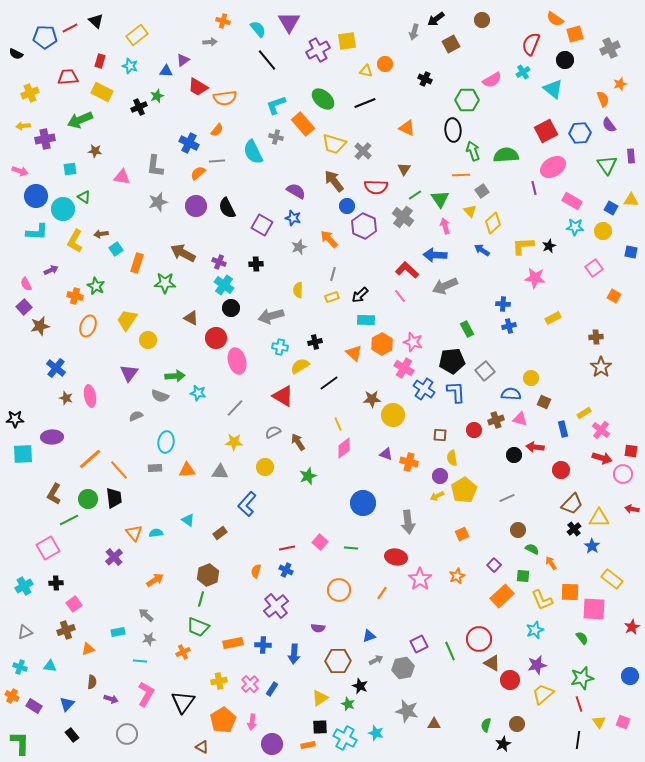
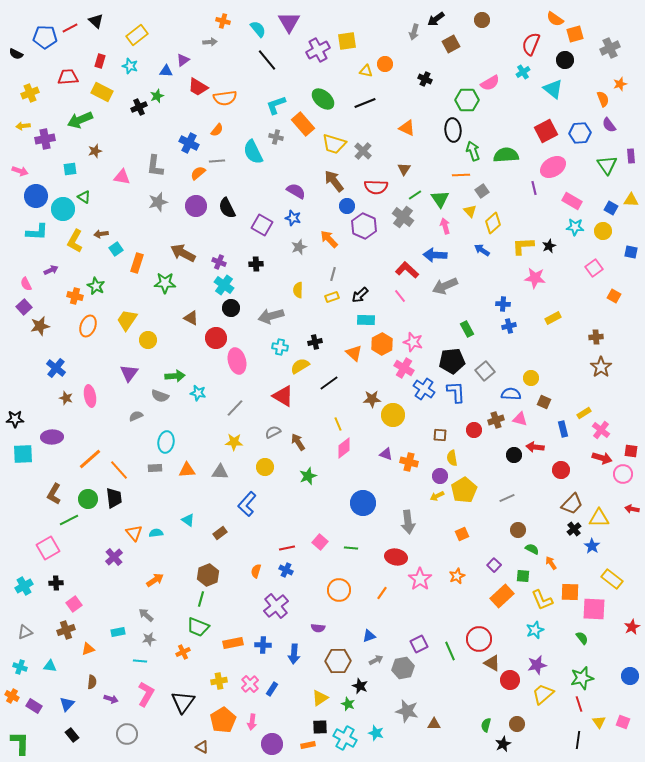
pink semicircle at (492, 80): moved 2 px left, 3 px down
brown star at (95, 151): rotated 24 degrees counterclockwise
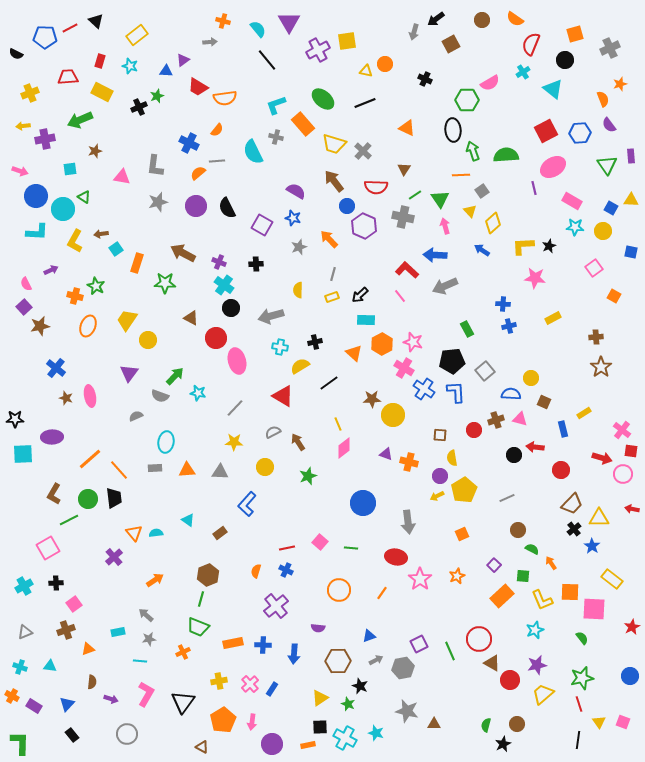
orange semicircle at (555, 19): moved 40 px left
gray cross at (403, 217): rotated 25 degrees counterclockwise
green arrow at (175, 376): rotated 42 degrees counterclockwise
pink cross at (601, 430): moved 21 px right
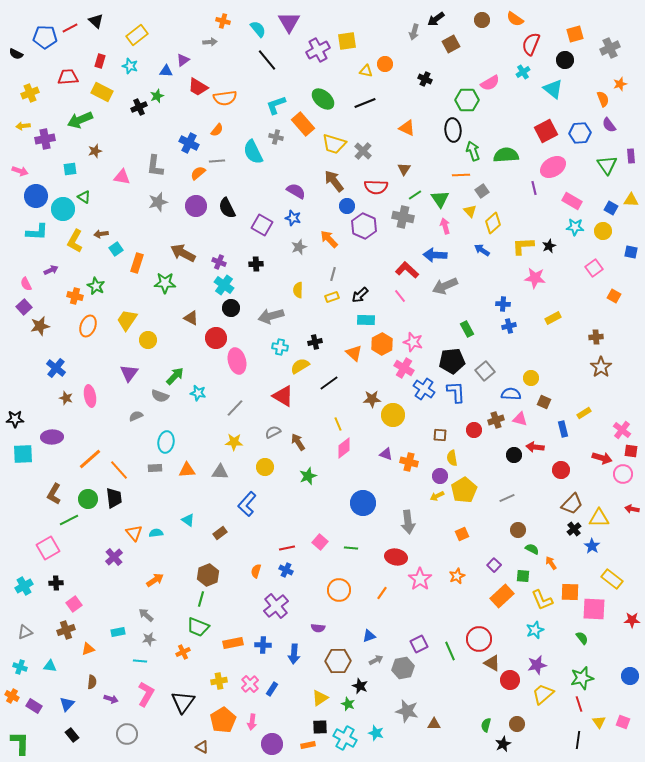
red star at (632, 627): moved 7 px up; rotated 28 degrees clockwise
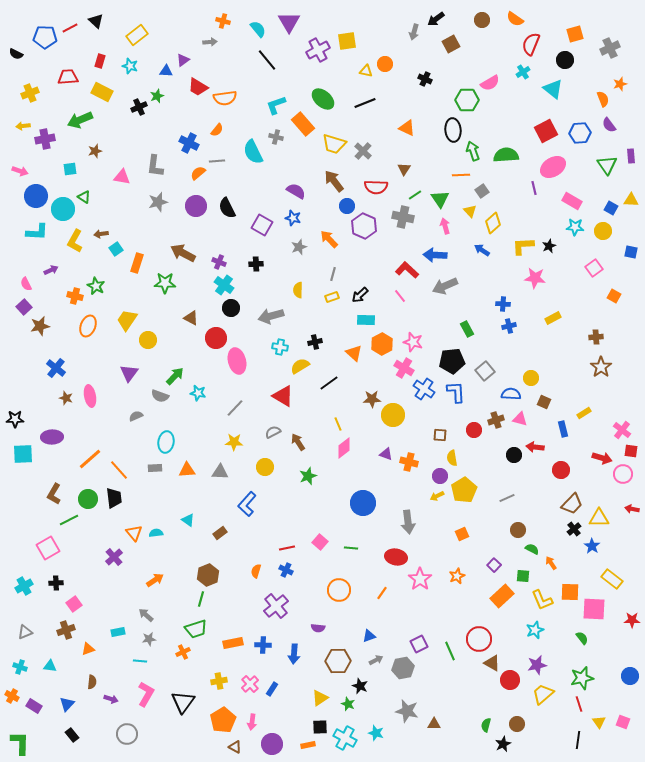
green trapezoid at (198, 627): moved 2 px left, 2 px down; rotated 40 degrees counterclockwise
brown triangle at (202, 747): moved 33 px right
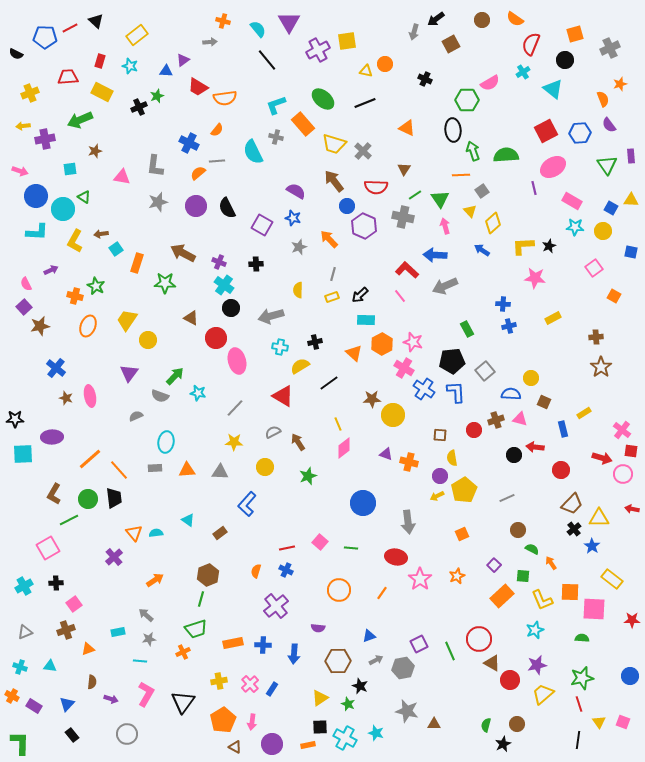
green semicircle at (582, 638): rotated 48 degrees counterclockwise
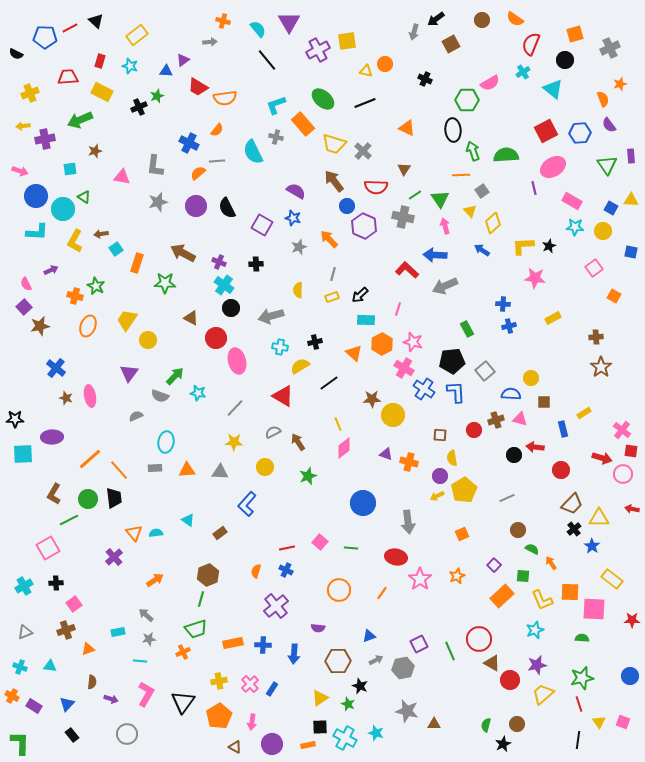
pink line at (400, 296): moved 2 px left, 13 px down; rotated 56 degrees clockwise
brown square at (544, 402): rotated 24 degrees counterclockwise
orange pentagon at (223, 720): moved 4 px left, 4 px up
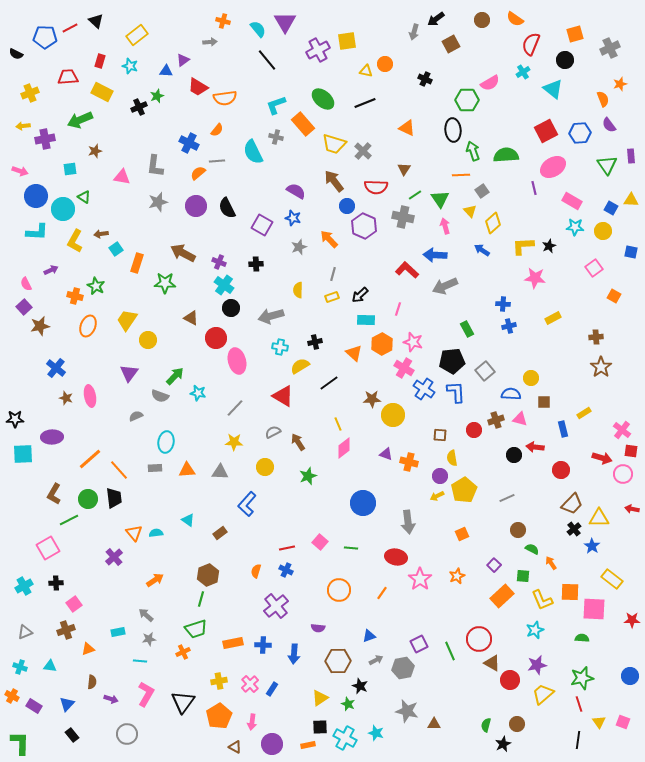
purple triangle at (289, 22): moved 4 px left
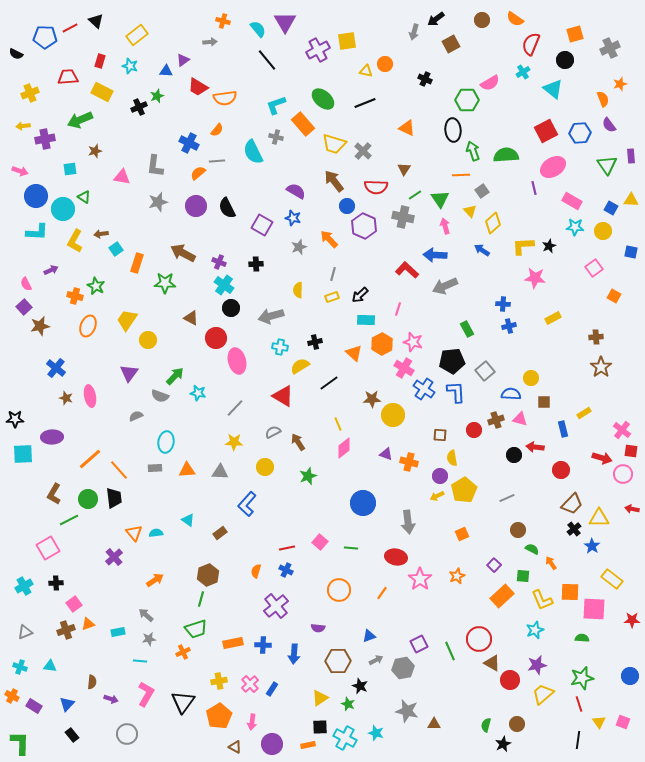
orange triangle at (88, 649): moved 25 px up
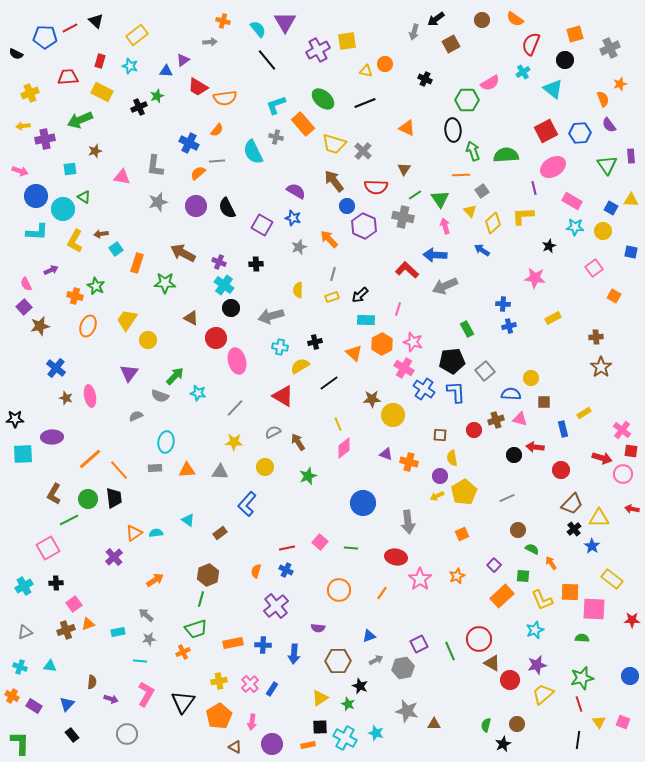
yellow L-shape at (523, 246): moved 30 px up
yellow pentagon at (464, 490): moved 2 px down
orange triangle at (134, 533): rotated 36 degrees clockwise
